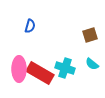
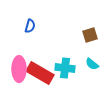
cyan cross: rotated 12 degrees counterclockwise
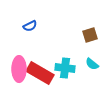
blue semicircle: rotated 48 degrees clockwise
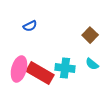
brown square: rotated 28 degrees counterclockwise
pink ellipse: rotated 15 degrees clockwise
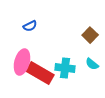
pink ellipse: moved 3 px right, 7 px up
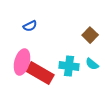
cyan cross: moved 4 px right, 2 px up
